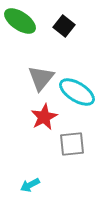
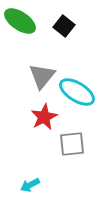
gray triangle: moved 1 px right, 2 px up
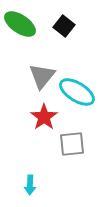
green ellipse: moved 3 px down
red star: rotated 8 degrees counterclockwise
cyan arrow: rotated 60 degrees counterclockwise
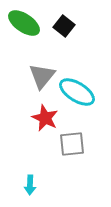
green ellipse: moved 4 px right, 1 px up
red star: moved 1 px right, 1 px down; rotated 12 degrees counterclockwise
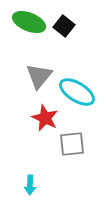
green ellipse: moved 5 px right, 1 px up; rotated 12 degrees counterclockwise
gray triangle: moved 3 px left
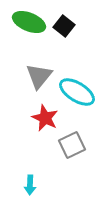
gray square: moved 1 px down; rotated 20 degrees counterclockwise
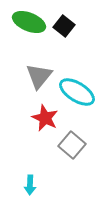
gray square: rotated 24 degrees counterclockwise
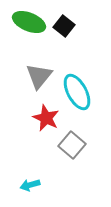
cyan ellipse: rotated 30 degrees clockwise
red star: moved 1 px right
cyan arrow: rotated 72 degrees clockwise
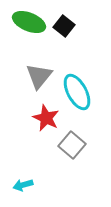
cyan arrow: moved 7 px left
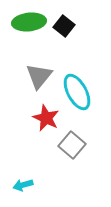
green ellipse: rotated 28 degrees counterclockwise
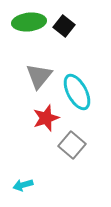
red star: rotated 28 degrees clockwise
